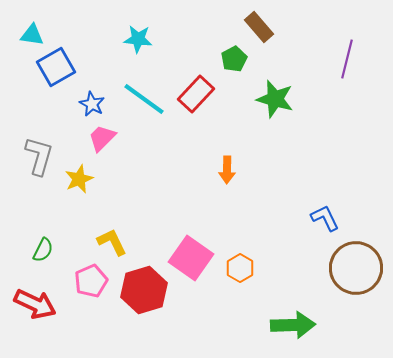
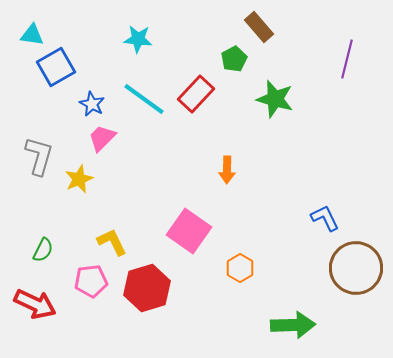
pink square: moved 2 px left, 27 px up
pink pentagon: rotated 16 degrees clockwise
red hexagon: moved 3 px right, 2 px up
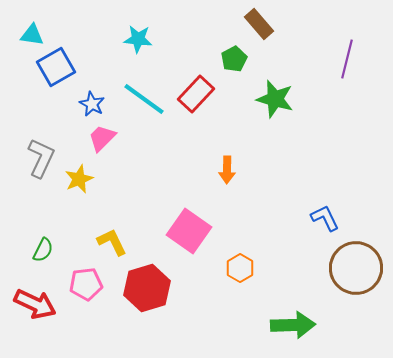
brown rectangle: moved 3 px up
gray L-shape: moved 2 px right, 2 px down; rotated 9 degrees clockwise
pink pentagon: moved 5 px left, 3 px down
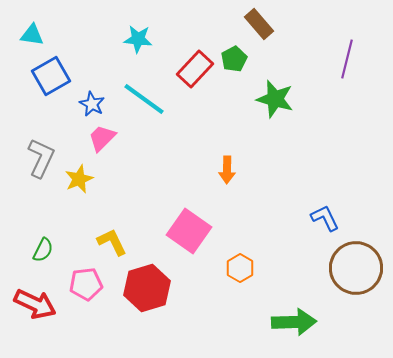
blue square: moved 5 px left, 9 px down
red rectangle: moved 1 px left, 25 px up
green arrow: moved 1 px right, 3 px up
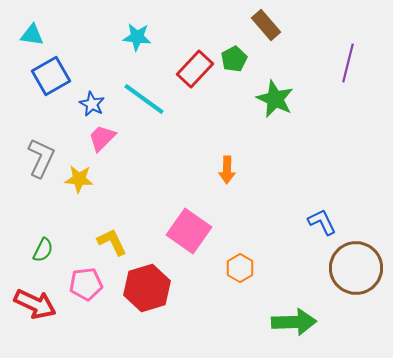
brown rectangle: moved 7 px right, 1 px down
cyan star: moved 1 px left, 2 px up
purple line: moved 1 px right, 4 px down
green star: rotated 9 degrees clockwise
yellow star: rotated 28 degrees clockwise
blue L-shape: moved 3 px left, 4 px down
